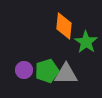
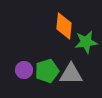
green star: rotated 30 degrees clockwise
gray triangle: moved 5 px right
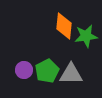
green star: moved 6 px up
green pentagon: rotated 10 degrees counterclockwise
